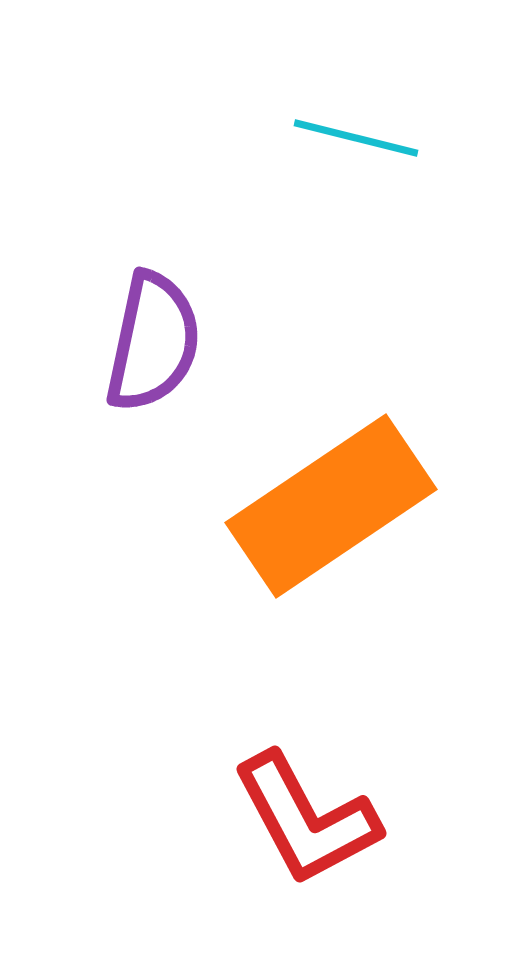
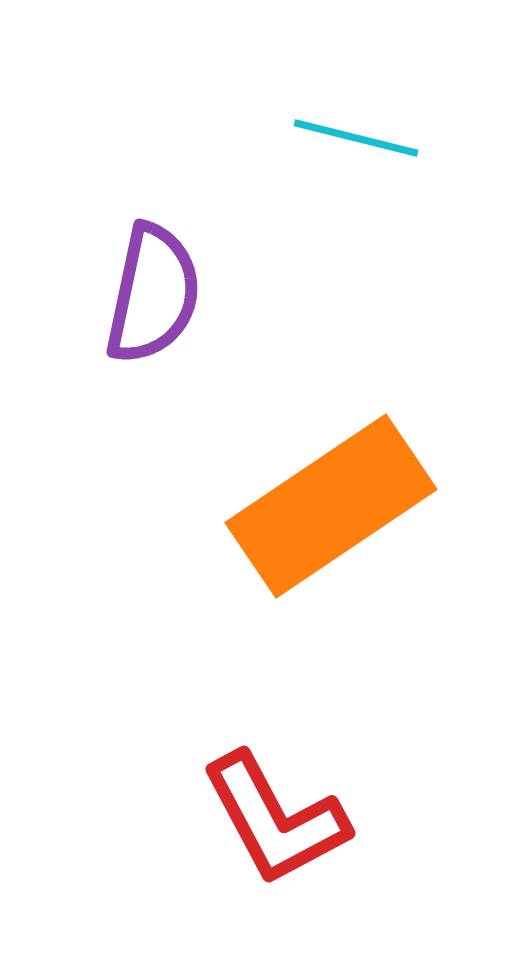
purple semicircle: moved 48 px up
red L-shape: moved 31 px left
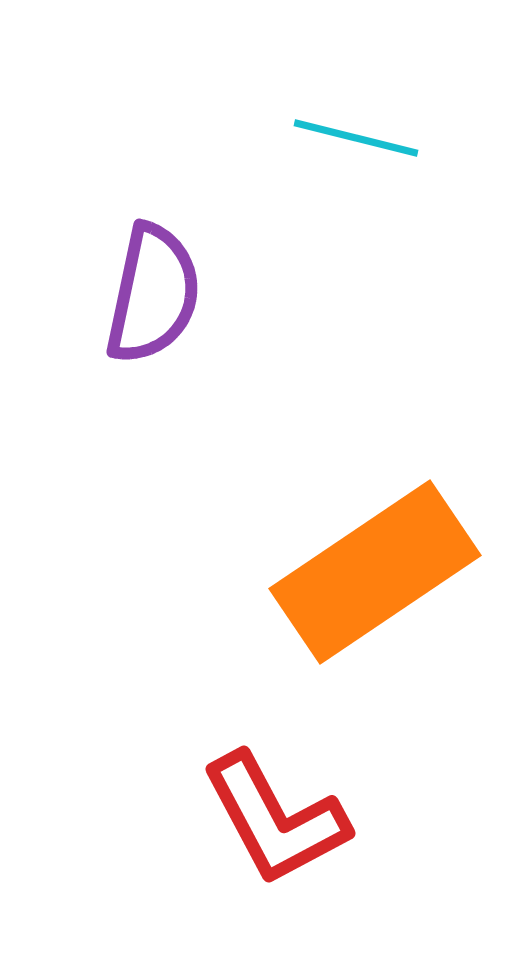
orange rectangle: moved 44 px right, 66 px down
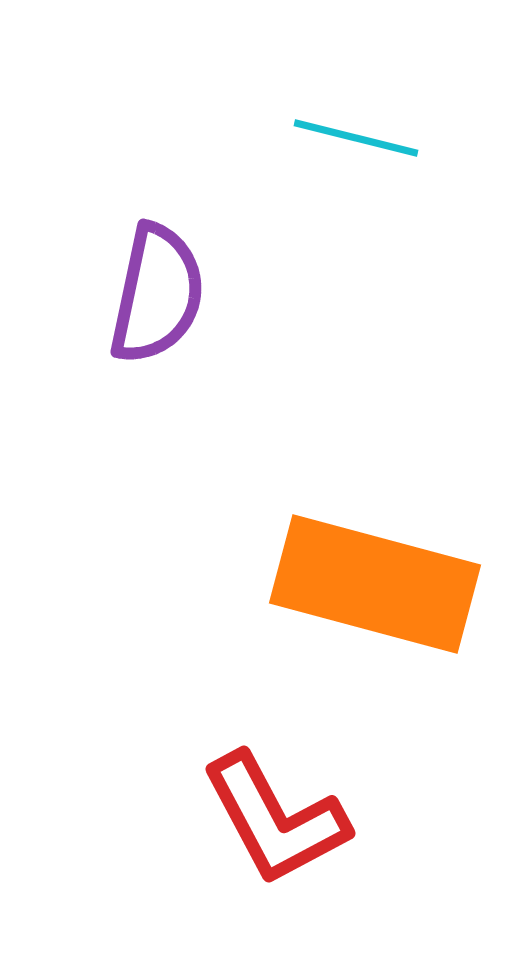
purple semicircle: moved 4 px right
orange rectangle: moved 12 px down; rotated 49 degrees clockwise
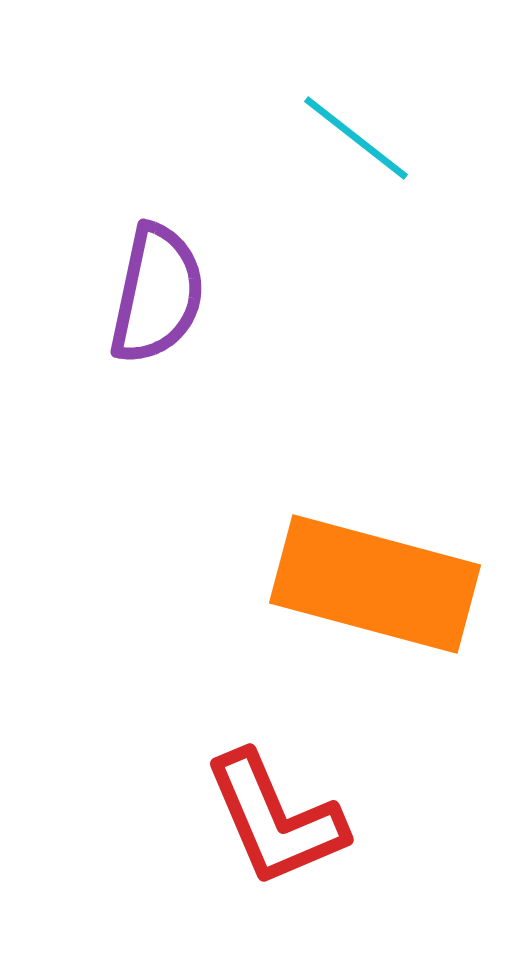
cyan line: rotated 24 degrees clockwise
red L-shape: rotated 5 degrees clockwise
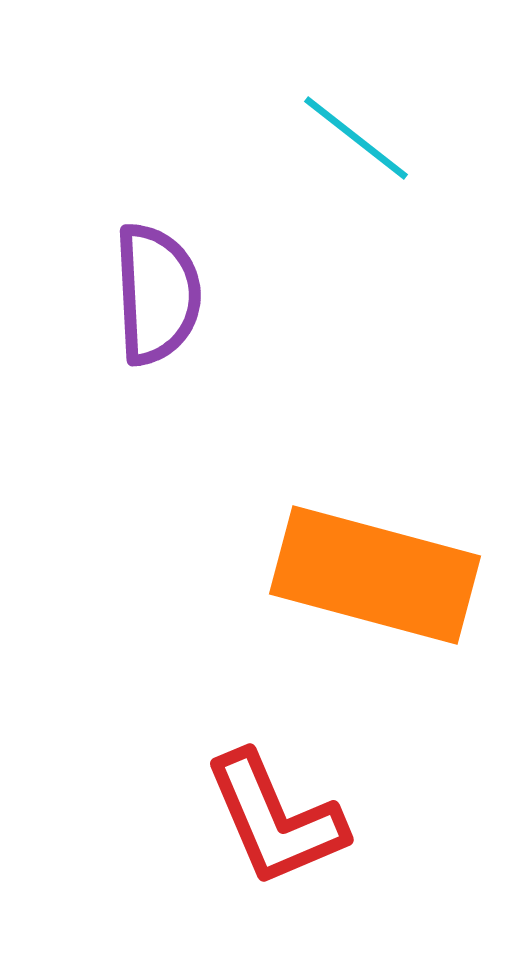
purple semicircle: rotated 15 degrees counterclockwise
orange rectangle: moved 9 px up
